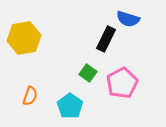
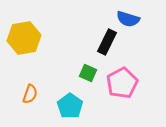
black rectangle: moved 1 px right, 3 px down
green square: rotated 12 degrees counterclockwise
orange semicircle: moved 2 px up
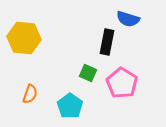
yellow hexagon: rotated 16 degrees clockwise
black rectangle: rotated 15 degrees counterclockwise
pink pentagon: rotated 12 degrees counterclockwise
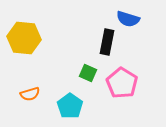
orange semicircle: rotated 54 degrees clockwise
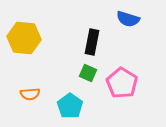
black rectangle: moved 15 px left
orange semicircle: rotated 12 degrees clockwise
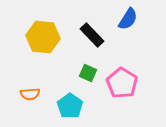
blue semicircle: rotated 75 degrees counterclockwise
yellow hexagon: moved 19 px right, 1 px up
black rectangle: moved 7 px up; rotated 55 degrees counterclockwise
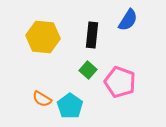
blue semicircle: moved 1 px down
black rectangle: rotated 50 degrees clockwise
green square: moved 3 px up; rotated 18 degrees clockwise
pink pentagon: moved 2 px left, 1 px up; rotated 12 degrees counterclockwise
orange semicircle: moved 12 px right, 5 px down; rotated 36 degrees clockwise
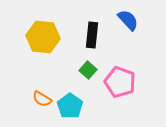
blue semicircle: rotated 75 degrees counterclockwise
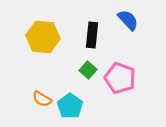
pink pentagon: moved 4 px up
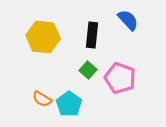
cyan pentagon: moved 1 px left, 2 px up
